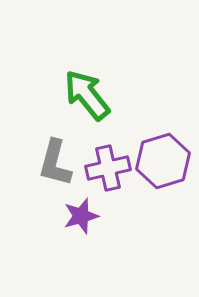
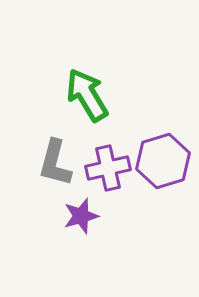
green arrow: rotated 8 degrees clockwise
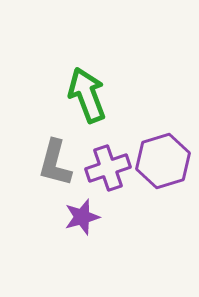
green arrow: rotated 10 degrees clockwise
purple cross: rotated 6 degrees counterclockwise
purple star: moved 1 px right, 1 px down
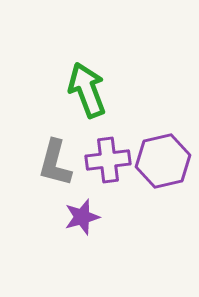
green arrow: moved 5 px up
purple hexagon: rotated 4 degrees clockwise
purple cross: moved 8 px up; rotated 12 degrees clockwise
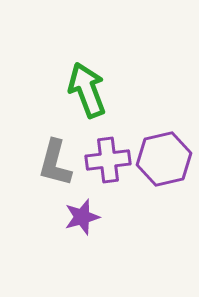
purple hexagon: moved 1 px right, 2 px up
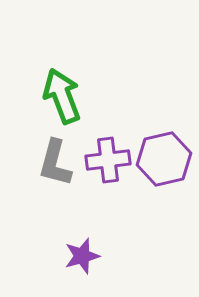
green arrow: moved 25 px left, 6 px down
purple star: moved 39 px down
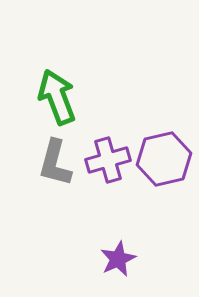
green arrow: moved 5 px left, 1 px down
purple cross: rotated 9 degrees counterclockwise
purple star: moved 36 px right, 3 px down; rotated 9 degrees counterclockwise
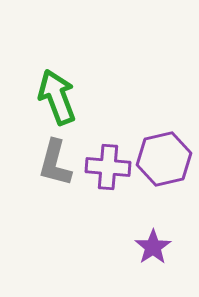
purple cross: moved 7 px down; rotated 21 degrees clockwise
purple star: moved 35 px right, 12 px up; rotated 9 degrees counterclockwise
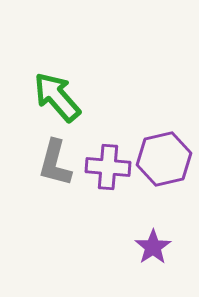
green arrow: rotated 20 degrees counterclockwise
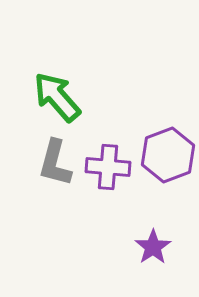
purple hexagon: moved 4 px right, 4 px up; rotated 8 degrees counterclockwise
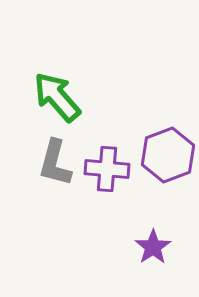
purple cross: moved 1 px left, 2 px down
